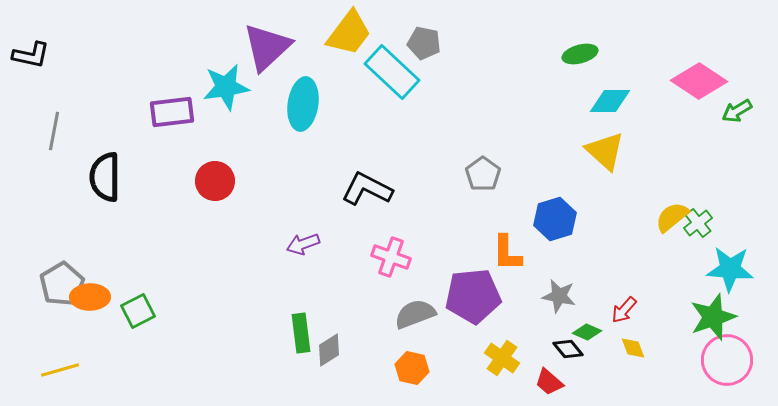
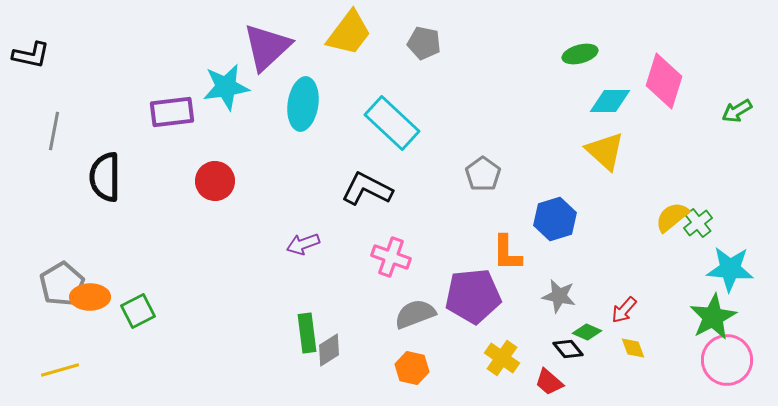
cyan rectangle at (392, 72): moved 51 px down
pink diamond at (699, 81): moved 35 px left; rotated 74 degrees clockwise
green star at (713, 317): rotated 9 degrees counterclockwise
green rectangle at (301, 333): moved 6 px right
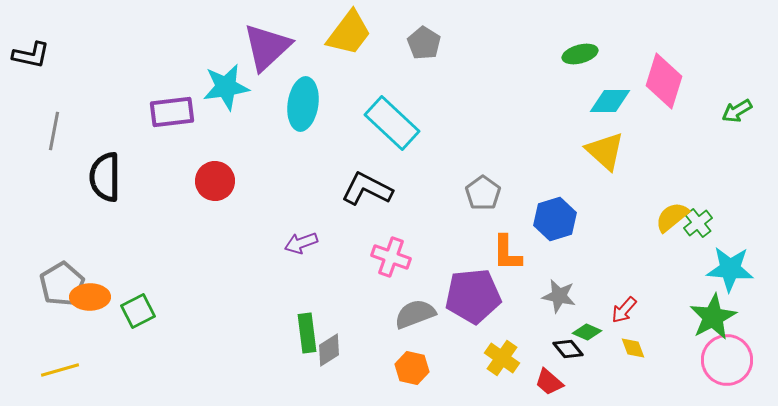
gray pentagon at (424, 43): rotated 20 degrees clockwise
gray pentagon at (483, 174): moved 19 px down
purple arrow at (303, 244): moved 2 px left, 1 px up
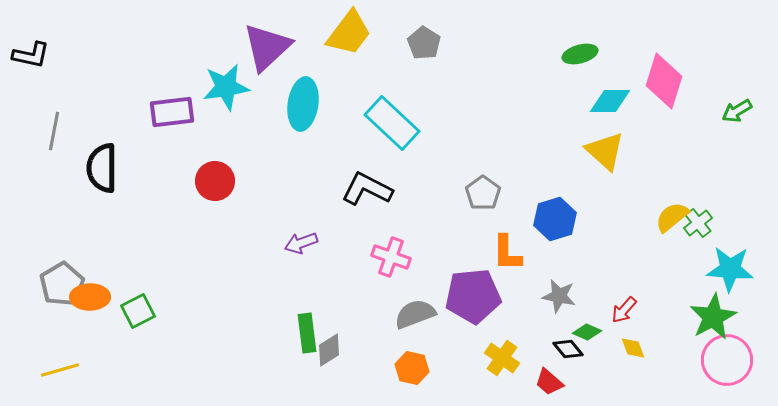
black semicircle at (105, 177): moved 3 px left, 9 px up
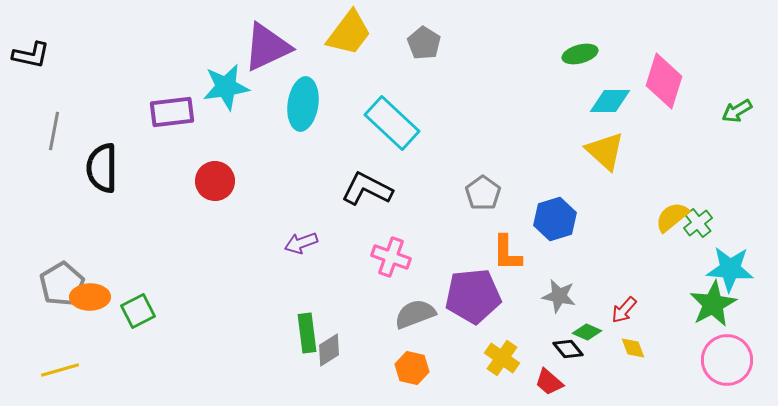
purple triangle at (267, 47): rotated 18 degrees clockwise
green star at (713, 317): moved 13 px up
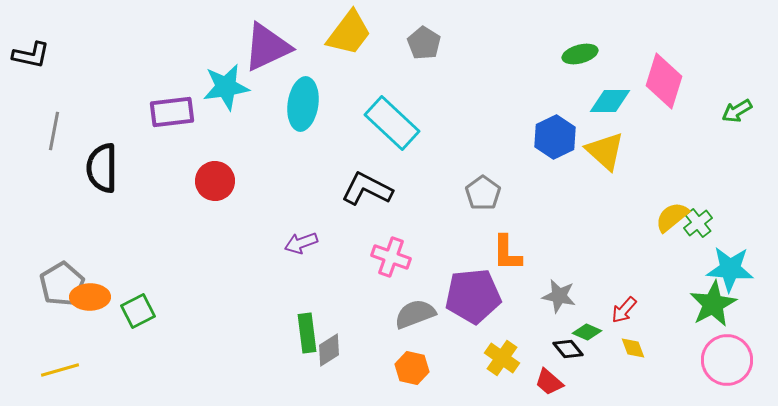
blue hexagon at (555, 219): moved 82 px up; rotated 9 degrees counterclockwise
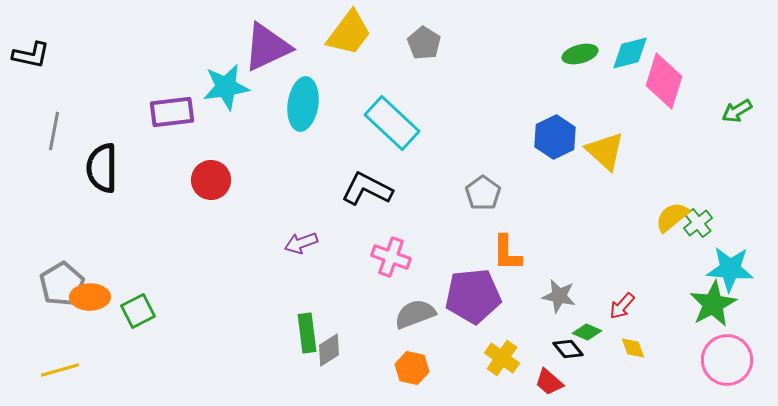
cyan diamond at (610, 101): moved 20 px right, 48 px up; rotated 15 degrees counterclockwise
red circle at (215, 181): moved 4 px left, 1 px up
red arrow at (624, 310): moved 2 px left, 4 px up
